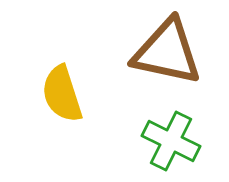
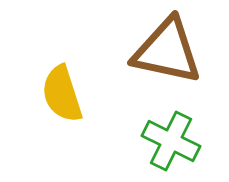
brown triangle: moved 1 px up
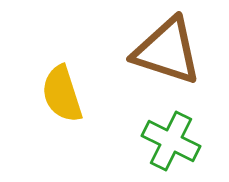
brown triangle: rotated 6 degrees clockwise
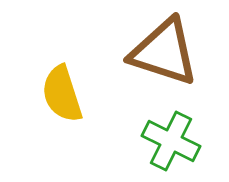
brown triangle: moved 3 px left, 1 px down
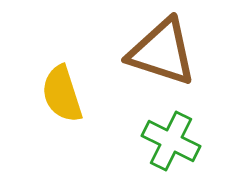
brown triangle: moved 2 px left
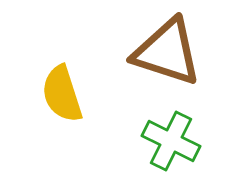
brown triangle: moved 5 px right
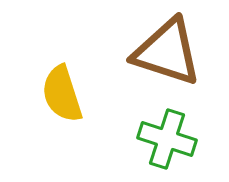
green cross: moved 4 px left, 2 px up; rotated 8 degrees counterclockwise
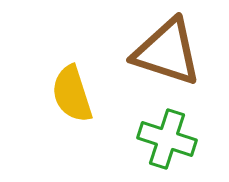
yellow semicircle: moved 10 px right
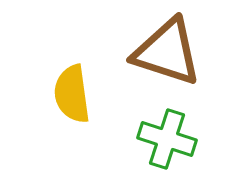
yellow semicircle: rotated 10 degrees clockwise
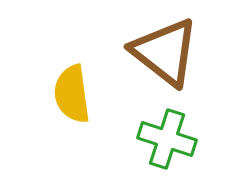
brown triangle: moved 2 px left; rotated 20 degrees clockwise
